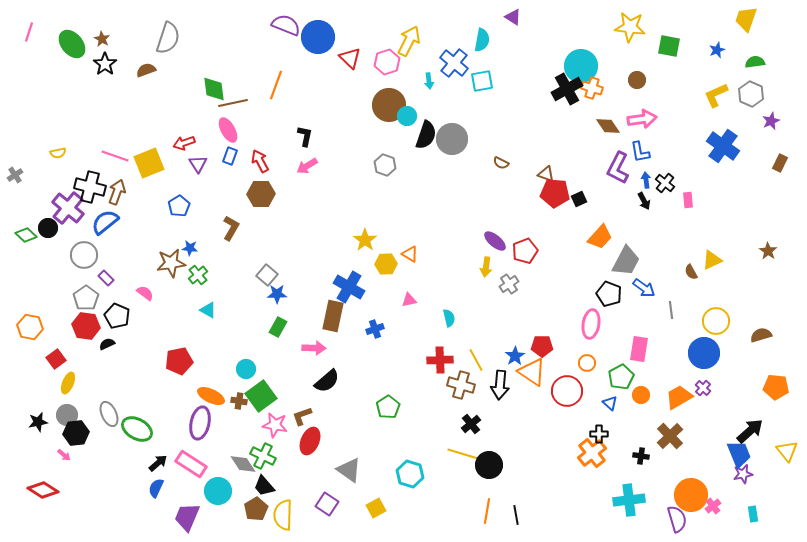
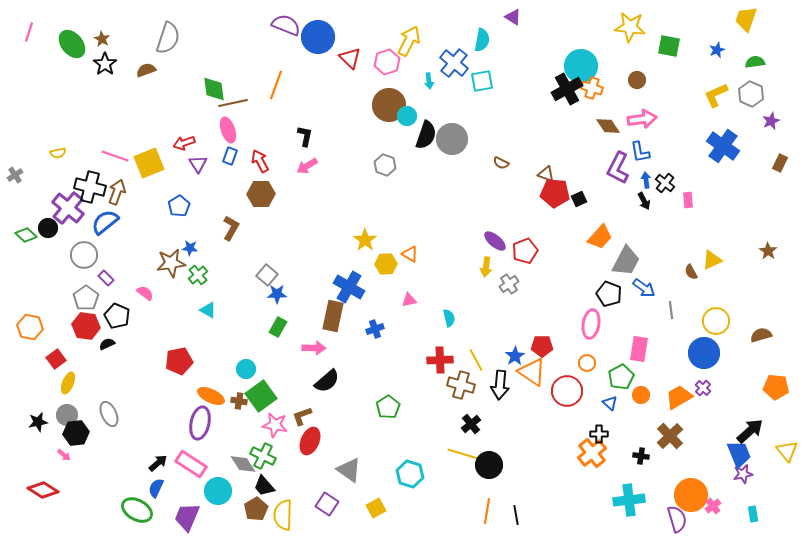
pink ellipse at (228, 130): rotated 10 degrees clockwise
green ellipse at (137, 429): moved 81 px down
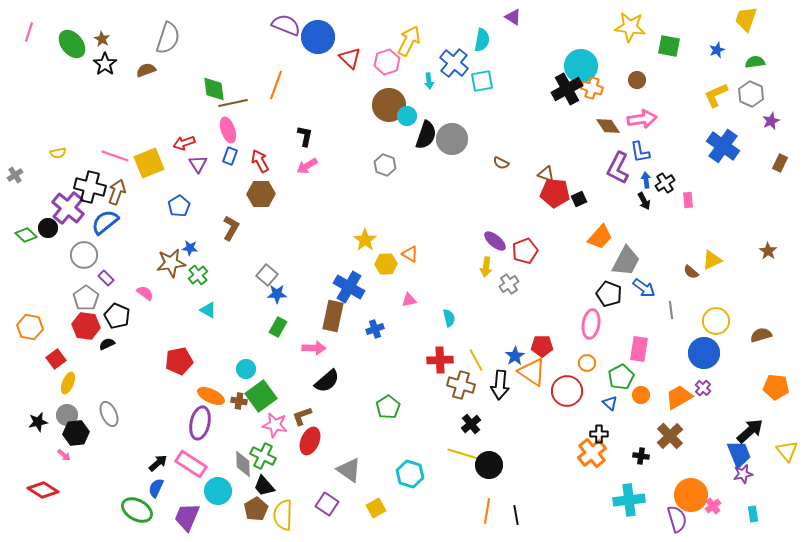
black cross at (665, 183): rotated 18 degrees clockwise
brown semicircle at (691, 272): rotated 21 degrees counterclockwise
gray diamond at (243, 464): rotated 32 degrees clockwise
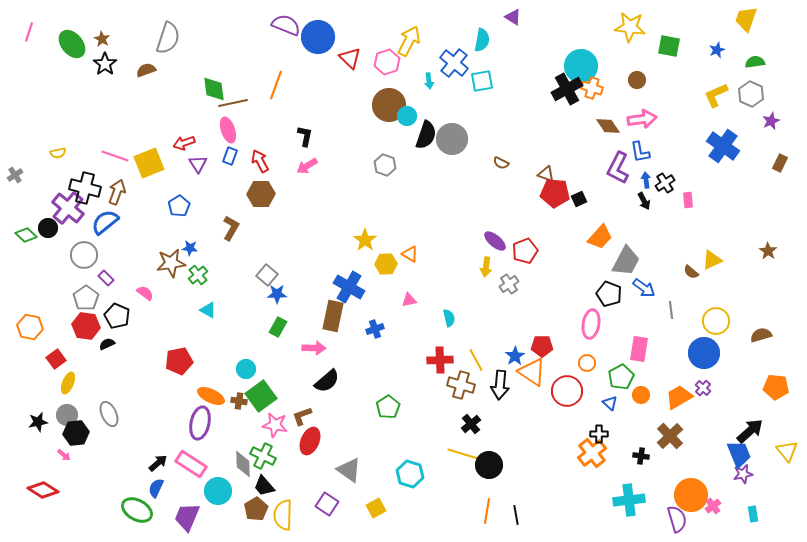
black cross at (90, 187): moved 5 px left, 1 px down
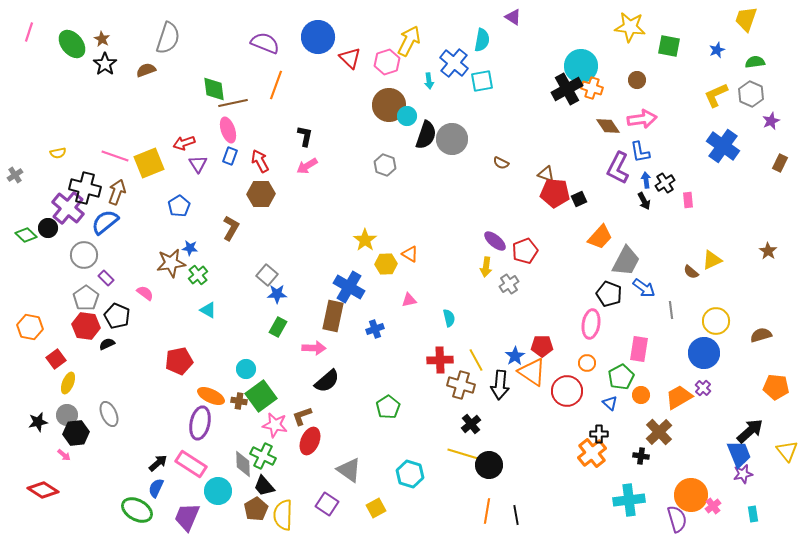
purple semicircle at (286, 25): moved 21 px left, 18 px down
brown cross at (670, 436): moved 11 px left, 4 px up
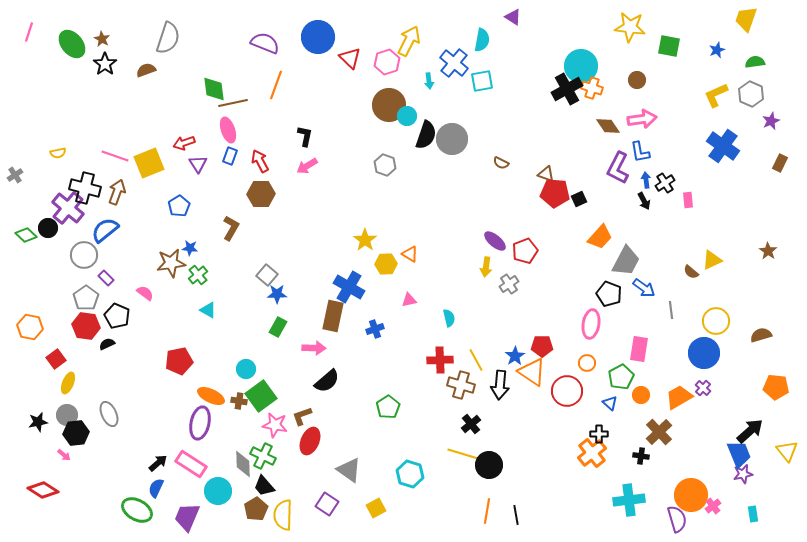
blue semicircle at (105, 222): moved 8 px down
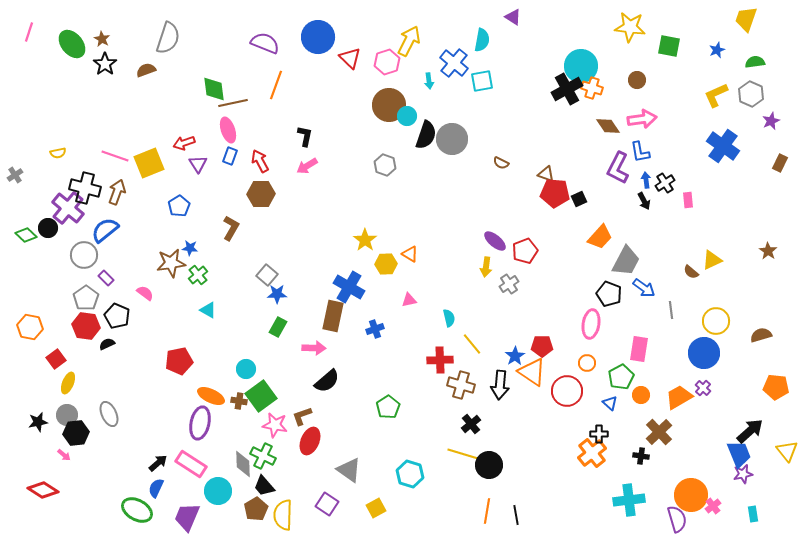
yellow line at (476, 360): moved 4 px left, 16 px up; rotated 10 degrees counterclockwise
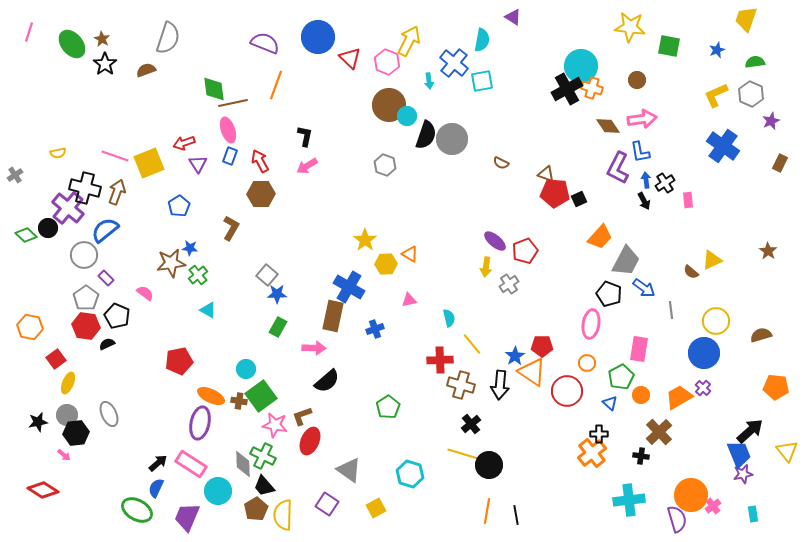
pink hexagon at (387, 62): rotated 20 degrees counterclockwise
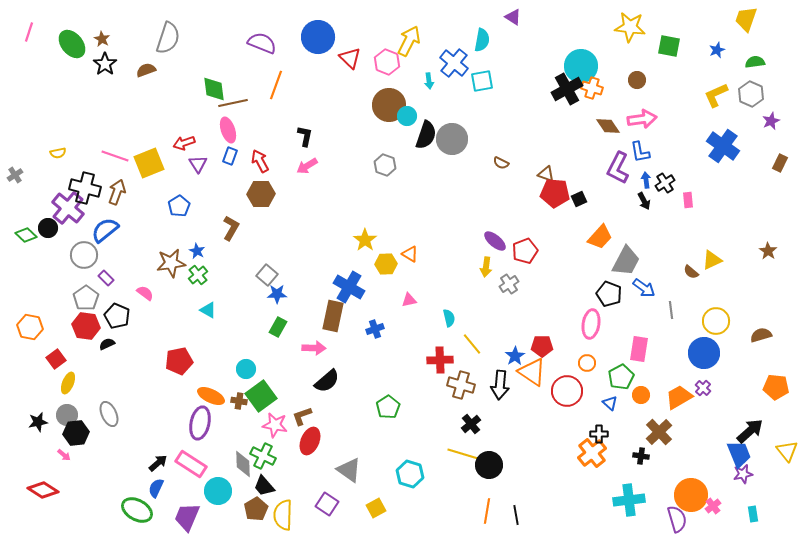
purple semicircle at (265, 43): moved 3 px left
blue star at (190, 248): moved 7 px right, 3 px down; rotated 21 degrees clockwise
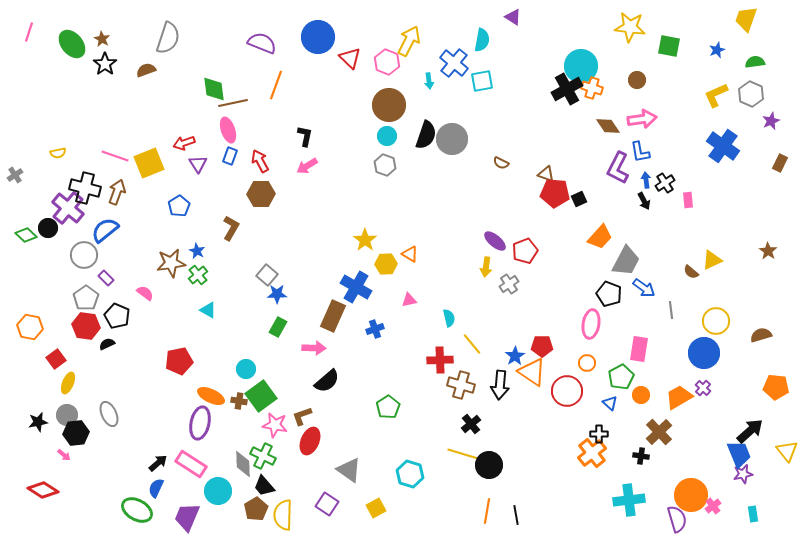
cyan circle at (407, 116): moved 20 px left, 20 px down
blue cross at (349, 287): moved 7 px right
brown rectangle at (333, 316): rotated 12 degrees clockwise
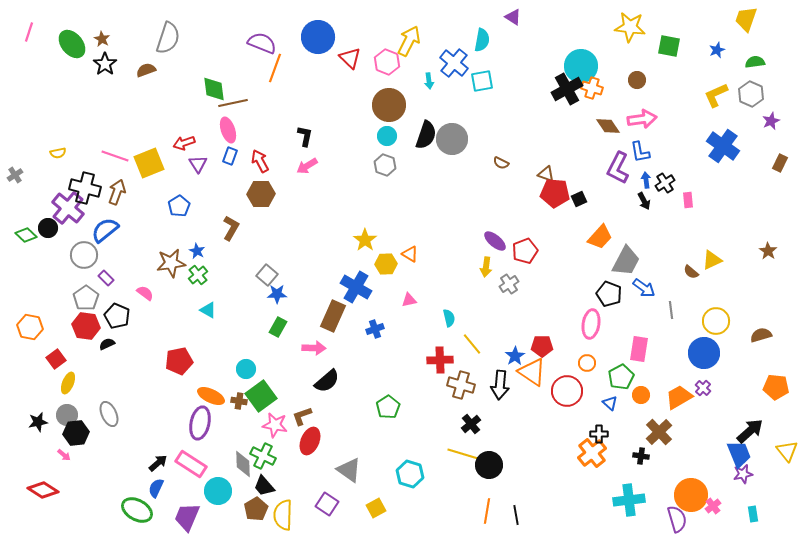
orange line at (276, 85): moved 1 px left, 17 px up
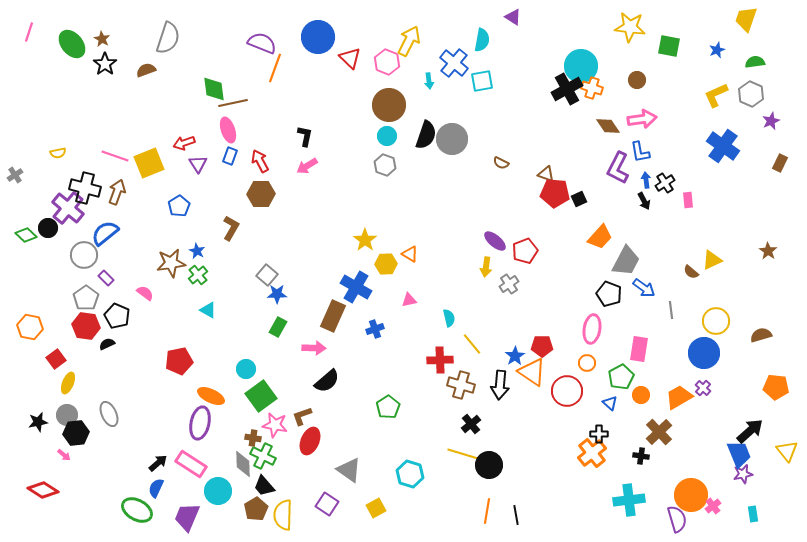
blue semicircle at (105, 230): moved 3 px down
pink ellipse at (591, 324): moved 1 px right, 5 px down
brown cross at (239, 401): moved 14 px right, 37 px down
